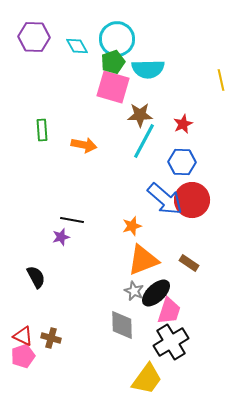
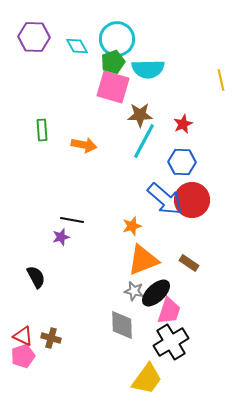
gray star: rotated 12 degrees counterclockwise
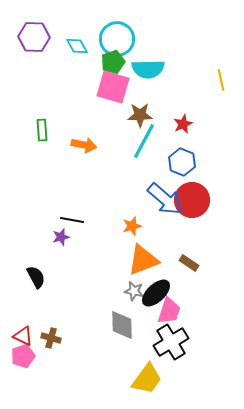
blue hexagon: rotated 20 degrees clockwise
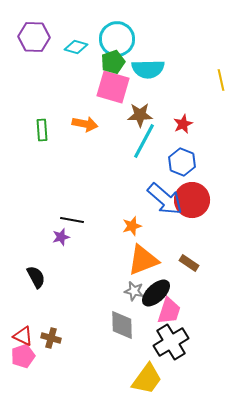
cyan diamond: moved 1 px left, 1 px down; rotated 45 degrees counterclockwise
orange arrow: moved 1 px right, 21 px up
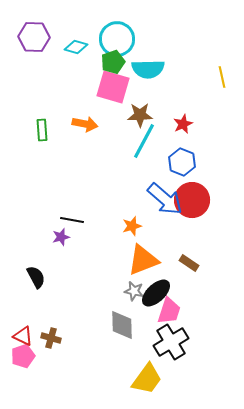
yellow line: moved 1 px right, 3 px up
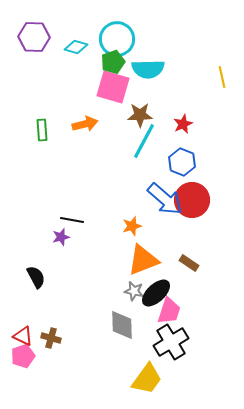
orange arrow: rotated 25 degrees counterclockwise
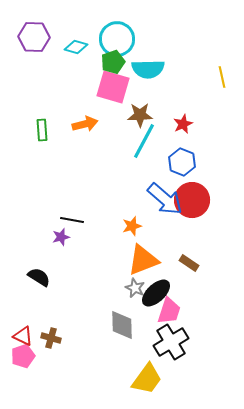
black semicircle: moved 3 px right; rotated 30 degrees counterclockwise
gray star: moved 1 px right, 3 px up; rotated 12 degrees clockwise
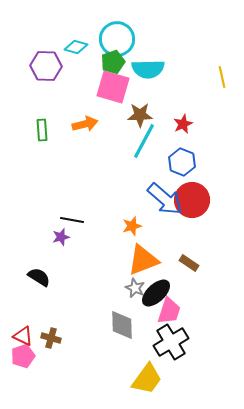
purple hexagon: moved 12 px right, 29 px down
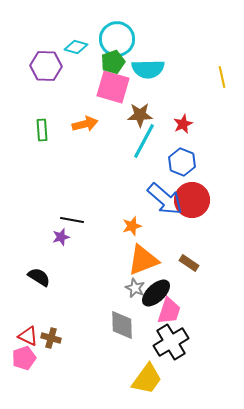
red triangle: moved 5 px right
pink pentagon: moved 1 px right, 2 px down
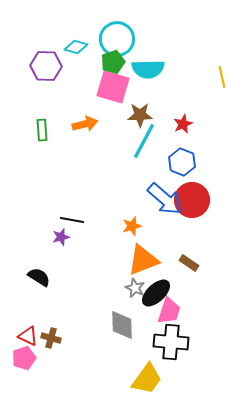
black cross: rotated 36 degrees clockwise
